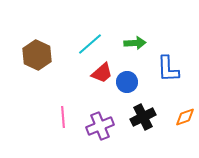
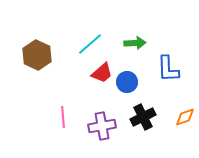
purple cross: moved 2 px right; rotated 12 degrees clockwise
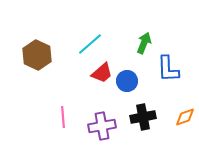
green arrow: moved 9 px right; rotated 65 degrees counterclockwise
blue circle: moved 1 px up
black cross: rotated 15 degrees clockwise
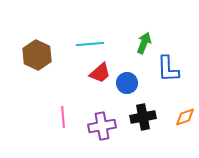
cyan line: rotated 36 degrees clockwise
red trapezoid: moved 2 px left
blue circle: moved 2 px down
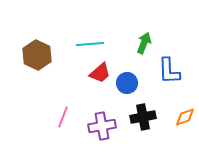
blue L-shape: moved 1 px right, 2 px down
pink line: rotated 25 degrees clockwise
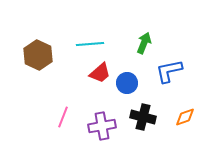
brown hexagon: moved 1 px right
blue L-shape: rotated 80 degrees clockwise
black cross: rotated 25 degrees clockwise
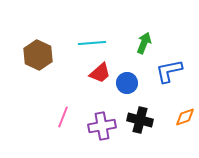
cyan line: moved 2 px right, 1 px up
black cross: moved 3 px left, 3 px down
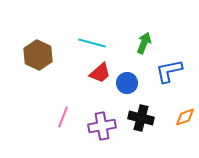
cyan line: rotated 20 degrees clockwise
black cross: moved 1 px right, 2 px up
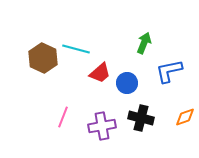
cyan line: moved 16 px left, 6 px down
brown hexagon: moved 5 px right, 3 px down
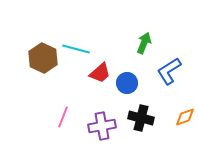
blue L-shape: rotated 20 degrees counterclockwise
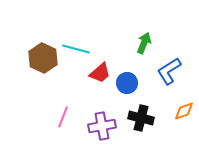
orange diamond: moved 1 px left, 6 px up
